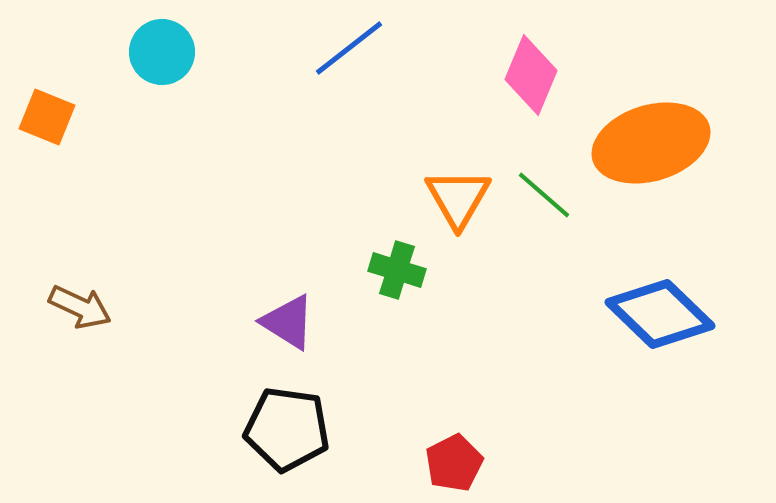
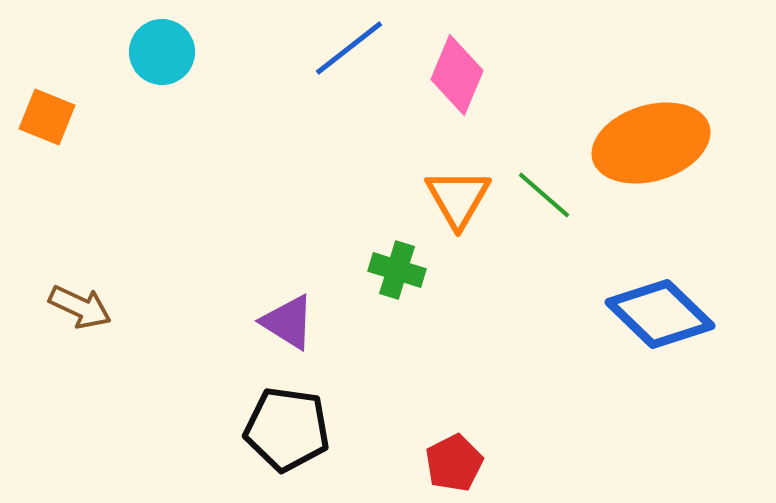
pink diamond: moved 74 px left
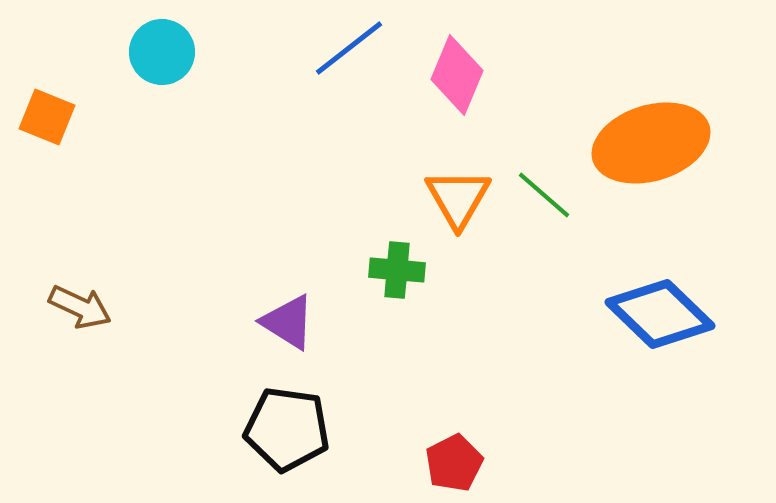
green cross: rotated 12 degrees counterclockwise
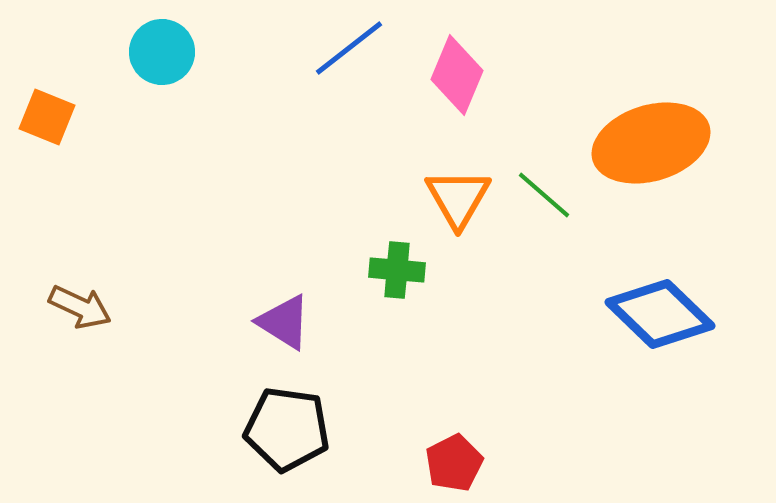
purple triangle: moved 4 px left
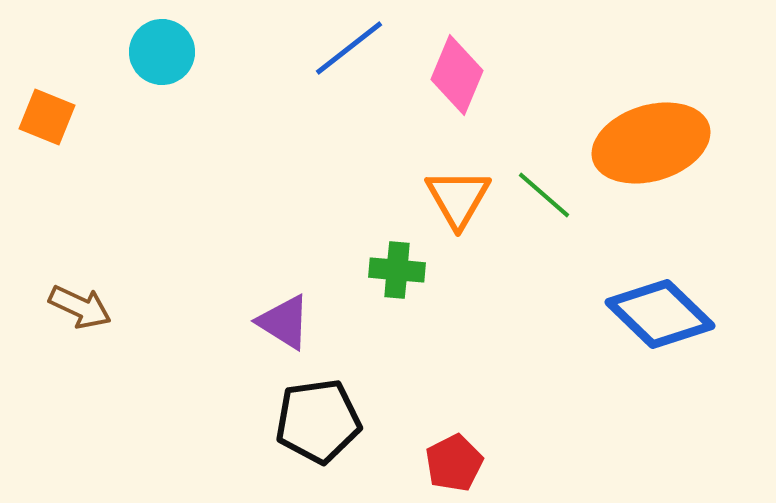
black pentagon: moved 31 px right, 8 px up; rotated 16 degrees counterclockwise
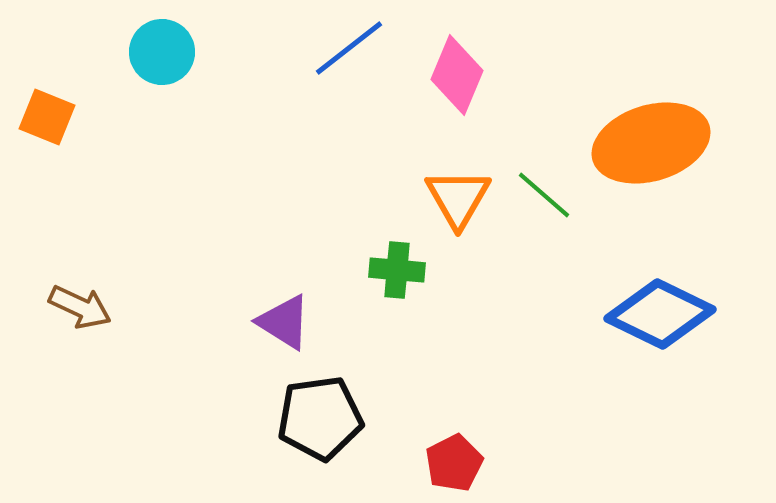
blue diamond: rotated 18 degrees counterclockwise
black pentagon: moved 2 px right, 3 px up
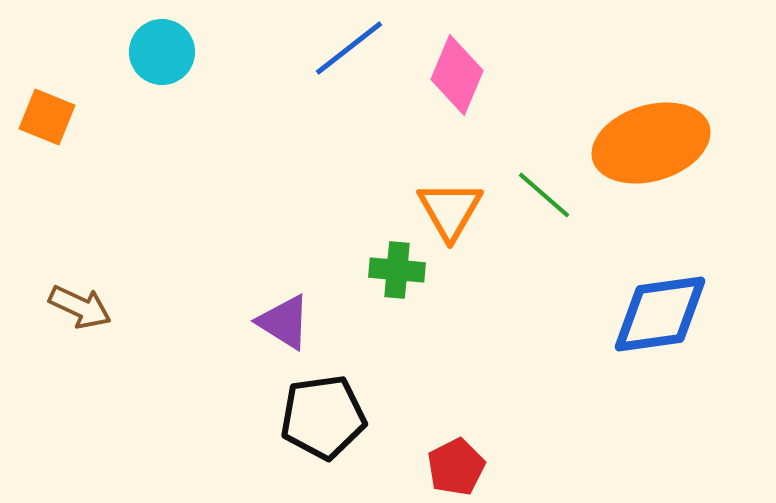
orange triangle: moved 8 px left, 12 px down
blue diamond: rotated 34 degrees counterclockwise
black pentagon: moved 3 px right, 1 px up
red pentagon: moved 2 px right, 4 px down
